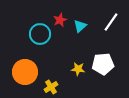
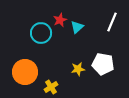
white line: moved 1 px right; rotated 12 degrees counterclockwise
cyan triangle: moved 3 px left, 1 px down
cyan circle: moved 1 px right, 1 px up
white pentagon: rotated 15 degrees clockwise
yellow star: rotated 16 degrees counterclockwise
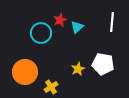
white line: rotated 18 degrees counterclockwise
yellow star: rotated 16 degrees counterclockwise
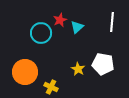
yellow star: rotated 16 degrees counterclockwise
yellow cross: rotated 32 degrees counterclockwise
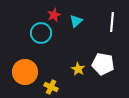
red star: moved 6 px left, 5 px up
cyan triangle: moved 1 px left, 6 px up
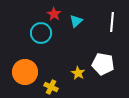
red star: moved 1 px up; rotated 16 degrees counterclockwise
yellow star: moved 4 px down
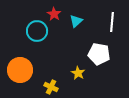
cyan circle: moved 4 px left, 2 px up
white pentagon: moved 4 px left, 10 px up
orange circle: moved 5 px left, 2 px up
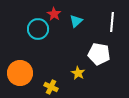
cyan circle: moved 1 px right, 2 px up
orange circle: moved 3 px down
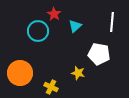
cyan triangle: moved 1 px left, 5 px down
cyan circle: moved 2 px down
yellow star: rotated 16 degrees counterclockwise
